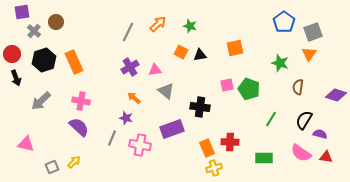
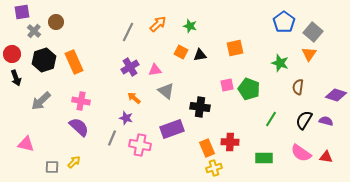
gray square at (313, 32): rotated 30 degrees counterclockwise
purple semicircle at (320, 134): moved 6 px right, 13 px up
gray square at (52, 167): rotated 24 degrees clockwise
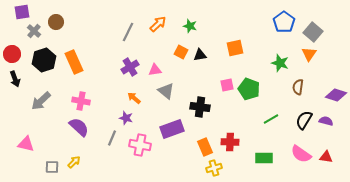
black arrow at (16, 78): moved 1 px left, 1 px down
green line at (271, 119): rotated 28 degrees clockwise
orange rectangle at (207, 148): moved 2 px left, 1 px up
pink semicircle at (301, 153): moved 1 px down
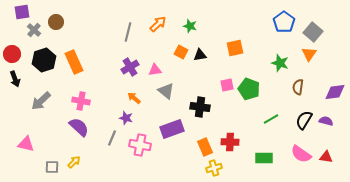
gray cross at (34, 31): moved 1 px up
gray line at (128, 32): rotated 12 degrees counterclockwise
purple diamond at (336, 95): moved 1 px left, 3 px up; rotated 25 degrees counterclockwise
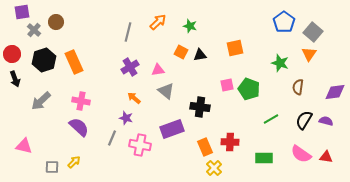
orange arrow at (158, 24): moved 2 px up
pink triangle at (155, 70): moved 3 px right
pink triangle at (26, 144): moved 2 px left, 2 px down
yellow cross at (214, 168): rotated 28 degrees counterclockwise
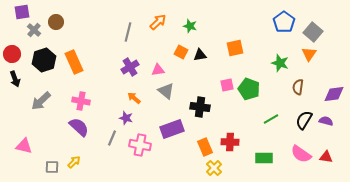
purple diamond at (335, 92): moved 1 px left, 2 px down
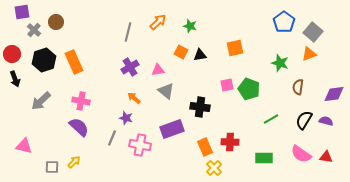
orange triangle at (309, 54): rotated 35 degrees clockwise
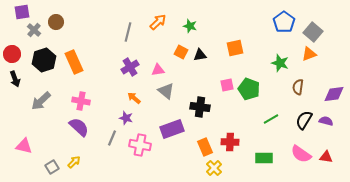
gray square at (52, 167): rotated 32 degrees counterclockwise
